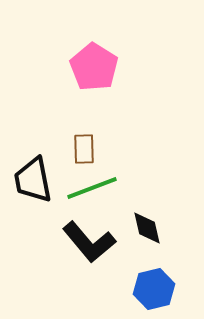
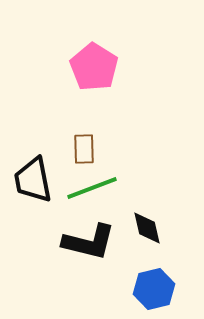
black L-shape: rotated 36 degrees counterclockwise
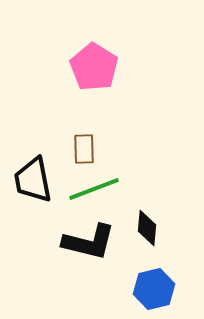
green line: moved 2 px right, 1 px down
black diamond: rotated 18 degrees clockwise
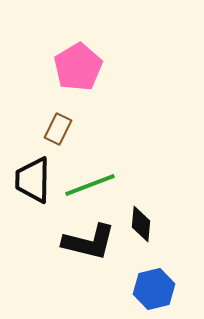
pink pentagon: moved 16 px left; rotated 9 degrees clockwise
brown rectangle: moved 26 px left, 20 px up; rotated 28 degrees clockwise
black trapezoid: rotated 12 degrees clockwise
green line: moved 4 px left, 4 px up
black diamond: moved 6 px left, 4 px up
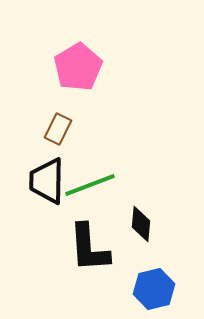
black trapezoid: moved 14 px right, 1 px down
black L-shape: moved 6 px down; rotated 72 degrees clockwise
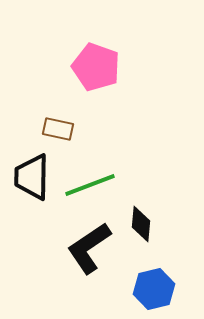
pink pentagon: moved 18 px right; rotated 21 degrees counterclockwise
brown rectangle: rotated 76 degrees clockwise
black trapezoid: moved 15 px left, 4 px up
black L-shape: rotated 60 degrees clockwise
